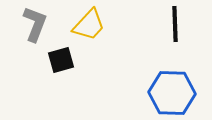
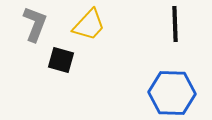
black square: rotated 32 degrees clockwise
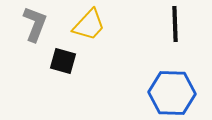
black square: moved 2 px right, 1 px down
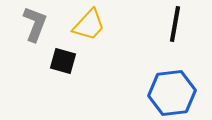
black line: rotated 12 degrees clockwise
blue hexagon: rotated 9 degrees counterclockwise
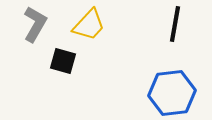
gray L-shape: rotated 9 degrees clockwise
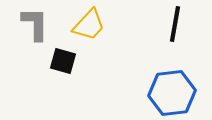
gray L-shape: rotated 30 degrees counterclockwise
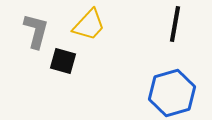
gray L-shape: moved 1 px right, 7 px down; rotated 15 degrees clockwise
blue hexagon: rotated 9 degrees counterclockwise
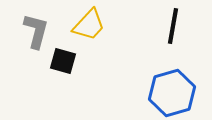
black line: moved 2 px left, 2 px down
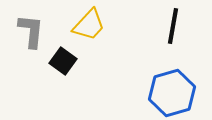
gray L-shape: moved 5 px left; rotated 9 degrees counterclockwise
black square: rotated 20 degrees clockwise
